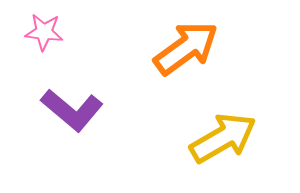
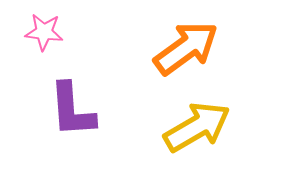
purple L-shape: rotated 46 degrees clockwise
yellow arrow: moved 26 px left, 11 px up
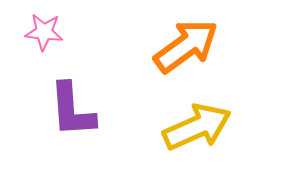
orange arrow: moved 2 px up
yellow arrow: rotated 6 degrees clockwise
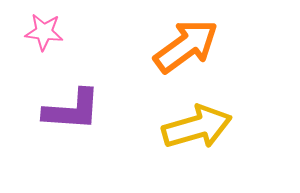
purple L-shape: rotated 82 degrees counterclockwise
yellow arrow: rotated 8 degrees clockwise
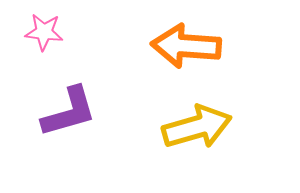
orange arrow: rotated 140 degrees counterclockwise
purple L-shape: moved 3 px left, 2 px down; rotated 20 degrees counterclockwise
